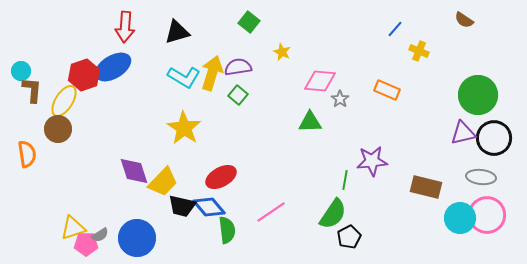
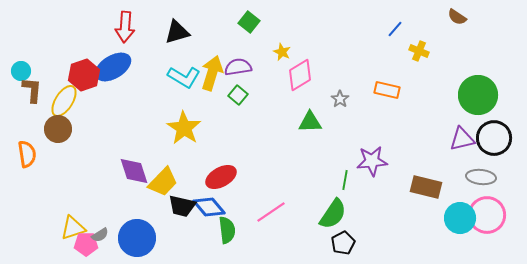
brown semicircle at (464, 20): moved 7 px left, 3 px up
pink diamond at (320, 81): moved 20 px left, 6 px up; rotated 36 degrees counterclockwise
orange rectangle at (387, 90): rotated 10 degrees counterclockwise
purple triangle at (463, 133): moved 1 px left, 6 px down
black pentagon at (349, 237): moved 6 px left, 6 px down
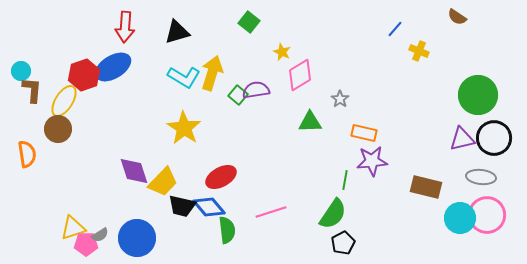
purple semicircle at (238, 67): moved 18 px right, 23 px down
orange rectangle at (387, 90): moved 23 px left, 43 px down
pink line at (271, 212): rotated 16 degrees clockwise
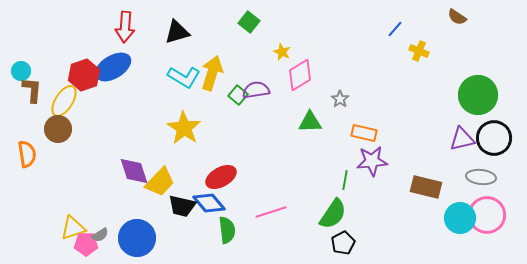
yellow trapezoid at (163, 182): moved 3 px left
blue diamond at (209, 207): moved 4 px up
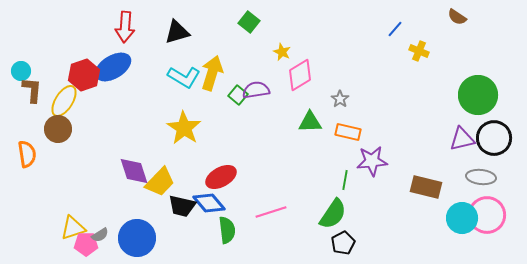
orange rectangle at (364, 133): moved 16 px left, 1 px up
cyan circle at (460, 218): moved 2 px right
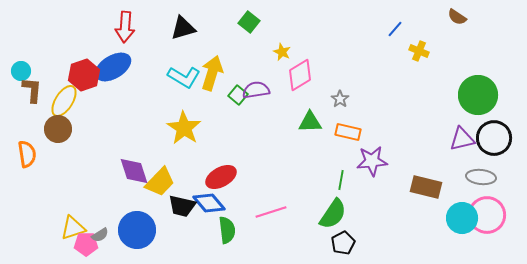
black triangle at (177, 32): moved 6 px right, 4 px up
green line at (345, 180): moved 4 px left
blue circle at (137, 238): moved 8 px up
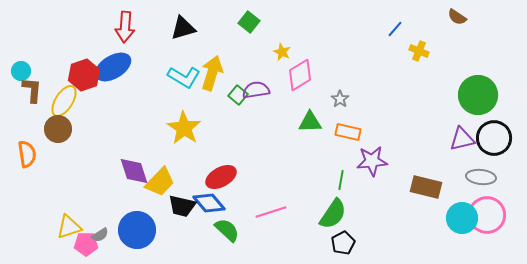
yellow triangle at (73, 228): moved 4 px left, 1 px up
green semicircle at (227, 230): rotated 40 degrees counterclockwise
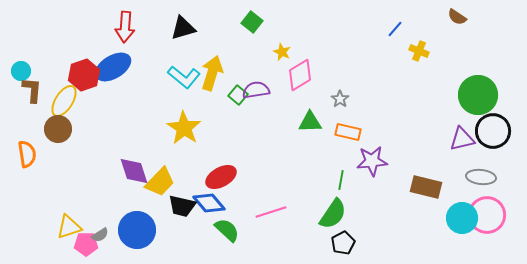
green square at (249, 22): moved 3 px right
cyan L-shape at (184, 77): rotated 8 degrees clockwise
black circle at (494, 138): moved 1 px left, 7 px up
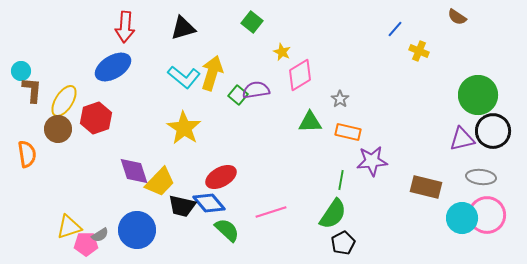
red hexagon at (84, 75): moved 12 px right, 43 px down
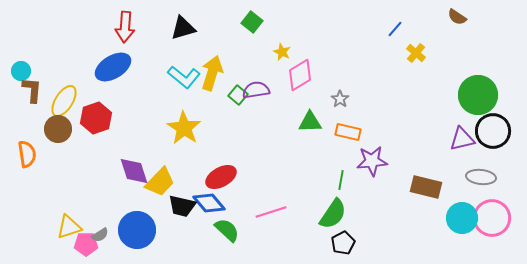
yellow cross at (419, 51): moved 3 px left, 2 px down; rotated 18 degrees clockwise
pink circle at (487, 215): moved 5 px right, 3 px down
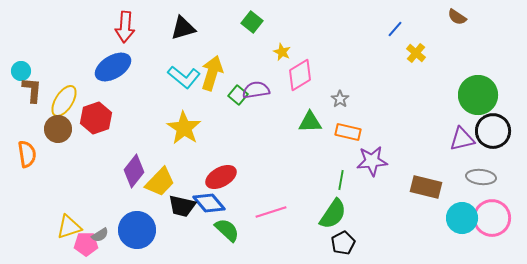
purple diamond at (134, 171): rotated 56 degrees clockwise
